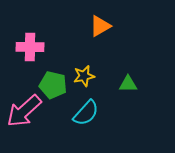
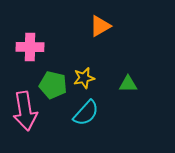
yellow star: moved 2 px down
pink arrow: moved 1 px right; rotated 57 degrees counterclockwise
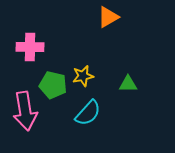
orange triangle: moved 8 px right, 9 px up
yellow star: moved 1 px left, 2 px up
cyan semicircle: moved 2 px right
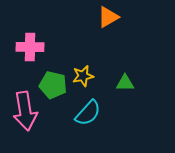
green triangle: moved 3 px left, 1 px up
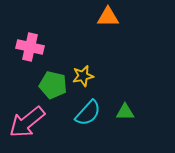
orange triangle: rotated 30 degrees clockwise
pink cross: rotated 12 degrees clockwise
green triangle: moved 29 px down
pink arrow: moved 2 px right, 11 px down; rotated 60 degrees clockwise
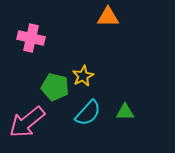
pink cross: moved 1 px right, 9 px up
yellow star: rotated 15 degrees counterclockwise
green pentagon: moved 2 px right, 2 px down
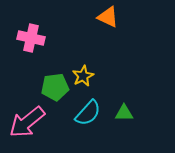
orange triangle: rotated 25 degrees clockwise
green pentagon: rotated 20 degrees counterclockwise
green triangle: moved 1 px left, 1 px down
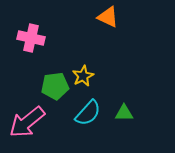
green pentagon: moved 1 px up
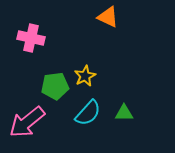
yellow star: moved 2 px right
